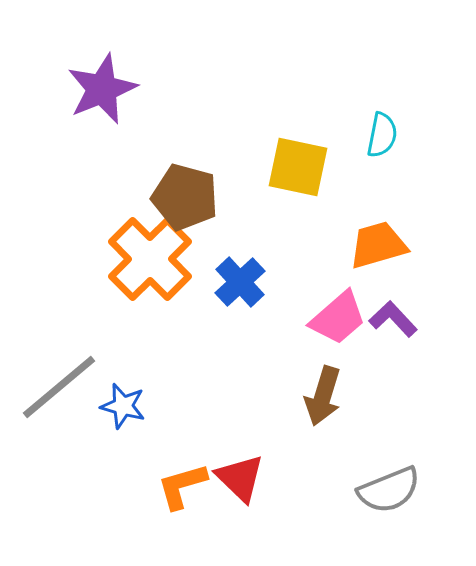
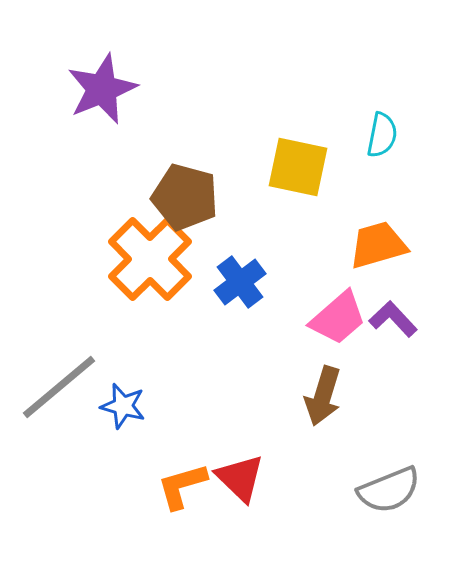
blue cross: rotated 6 degrees clockwise
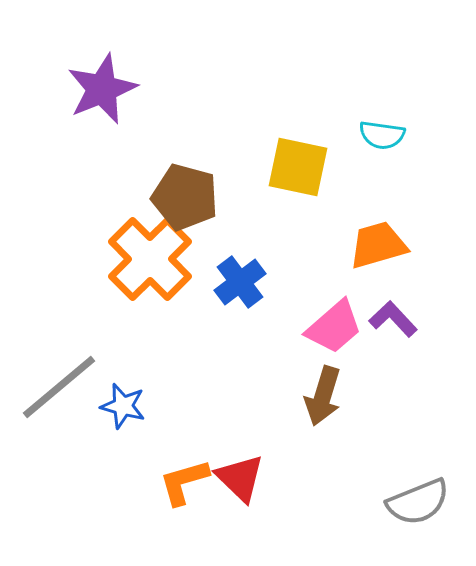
cyan semicircle: rotated 87 degrees clockwise
pink trapezoid: moved 4 px left, 9 px down
orange L-shape: moved 2 px right, 4 px up
gray semicircle: moved 29 px right, 12 px down
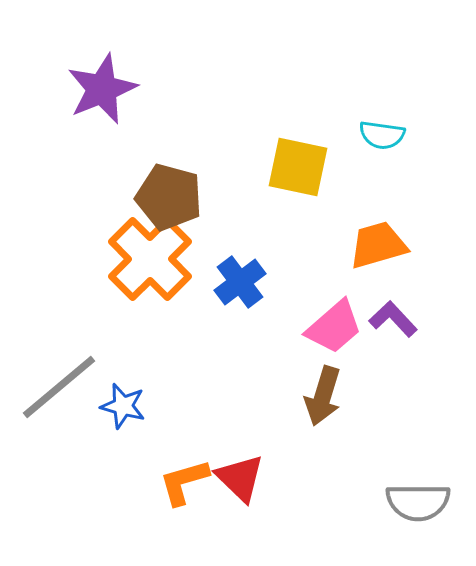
brown pentagon: moved 16 px left
gray semicircle: rotated 22 degrees clockwise
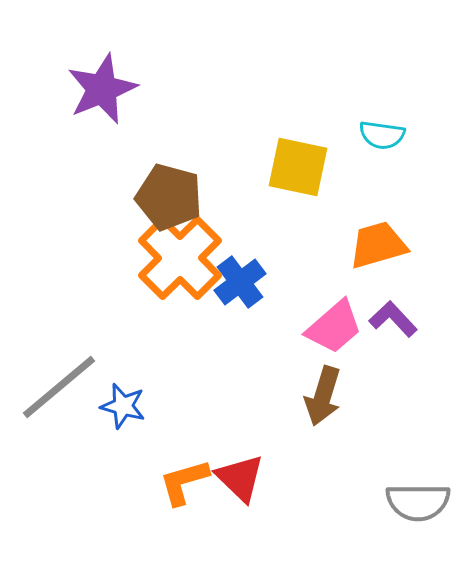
orange cross: moved 30 px right, 1 px up
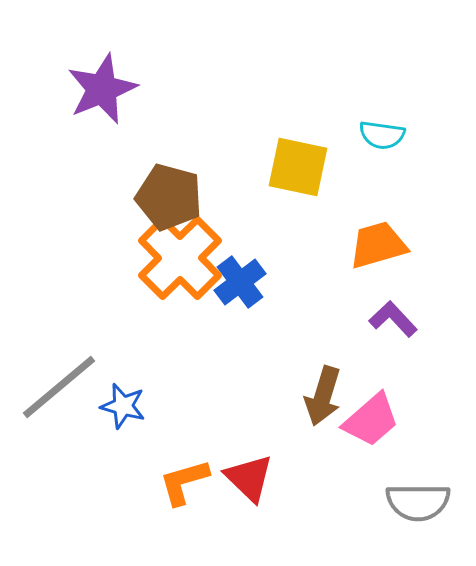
pink trapezoid: moved 37 px right, 93 px down
red triangle: moved 9 px right
